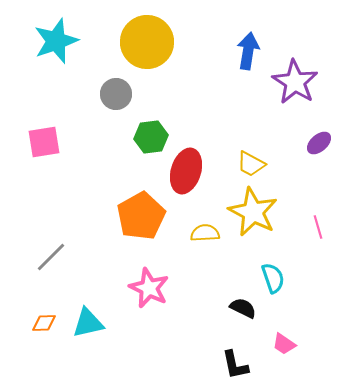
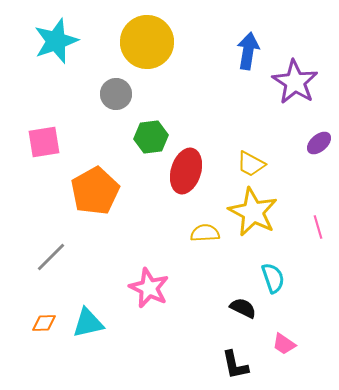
orange pentagon: moved 46 px left, 25 px up
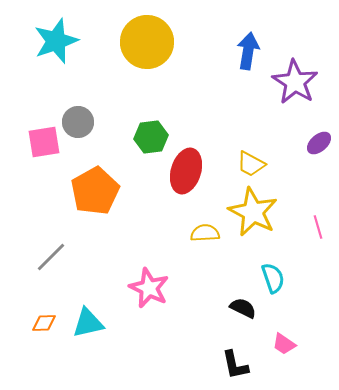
gray circle: moved 38 px left, 28 px down
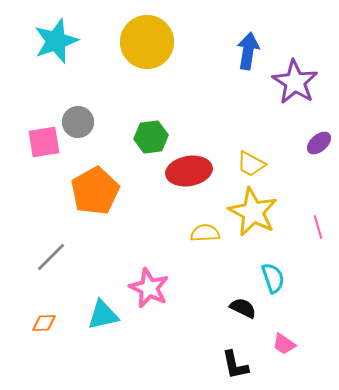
red ellipse: moved 3 px right; rotated 63 degrees clockwise
cyan triangle: moved 15 px right, 8 px up
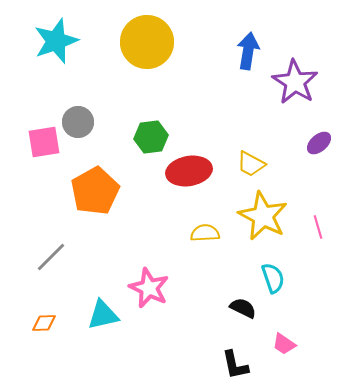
yellow star: moved 10 px right, 4 px down
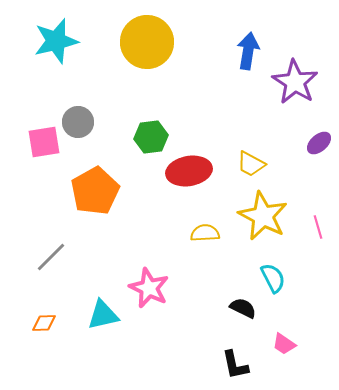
cyan star: rotated 6 degrees clockwise
cyan semicircle: rotated 8 degrees counterclockwise
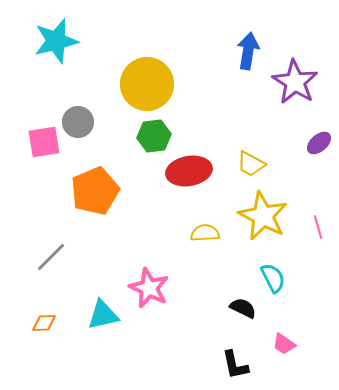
yellow circle: moved 42 px down
green hexagon: moved 3 px right, 1 px up
orange pentagon: rotated 6 degrees clockwise
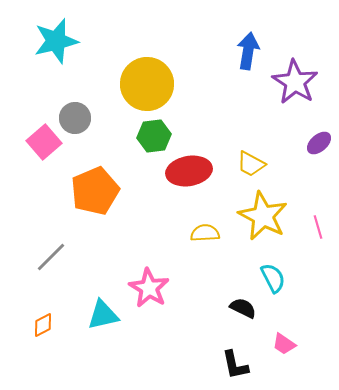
gray circle: moved 3 px left, 4 px up
pink square: rotated 32 degrees counterclockwise
pink star: rotated 6 degrees clockwise
orange diamond: moved 1 px left, 2 px down; rotated 25 degrees counterclockwise
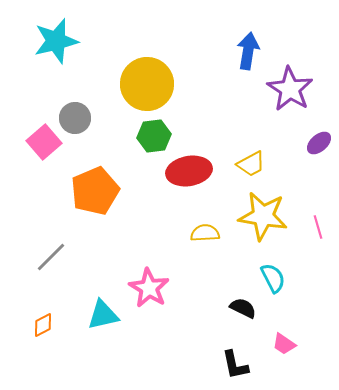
purple star: moved 5 px left, 7 px down
yellow trapezoid: rotated 56 degrees counterclockwise
yellow star: rotated 18 degrees counterclockwise
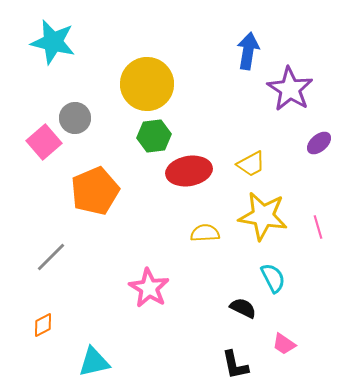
cyan star: moved 3 px left, 1 px down; rotated 27 degrees clockwise
cyan triangle: moved 9 px left, 47 px down
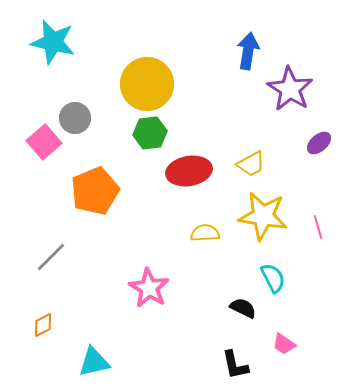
green hexagon: moved 4 px left, 3 px up
